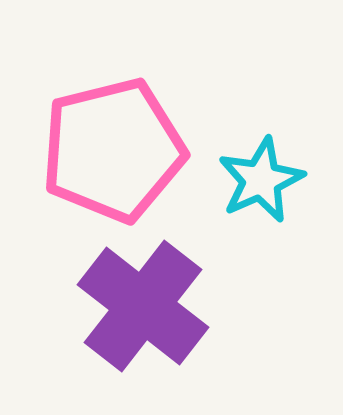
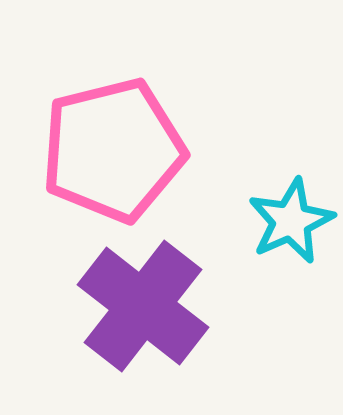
cyan star: moved 30 px right, 41 px down
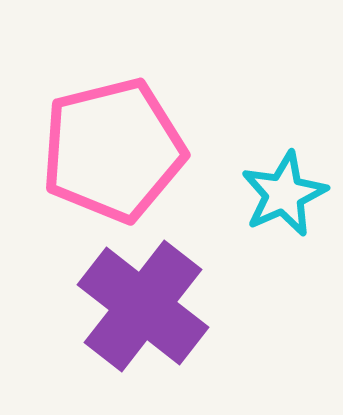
cyan star: moved 7 px left, 27 px up
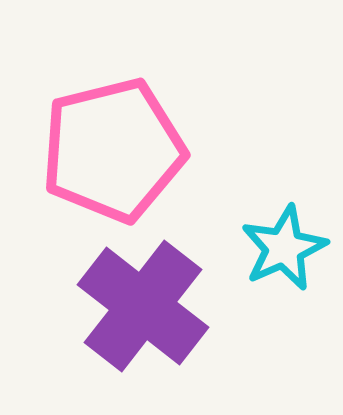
cyan star: moved 54 px down
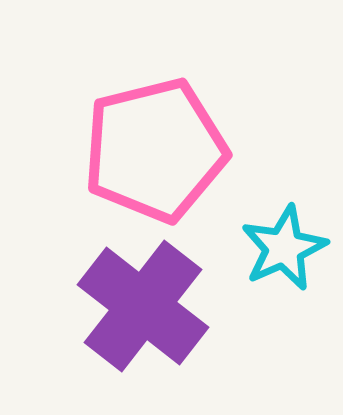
pink pentagon: moved 42 px right
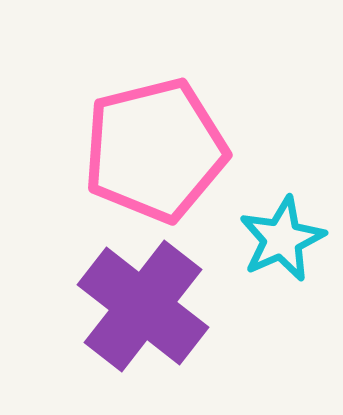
cyan star: moved 2 px left, 9 px up
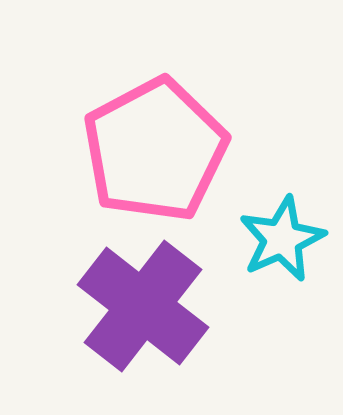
pink pentagon: rotated 14 degrees counterclockwise
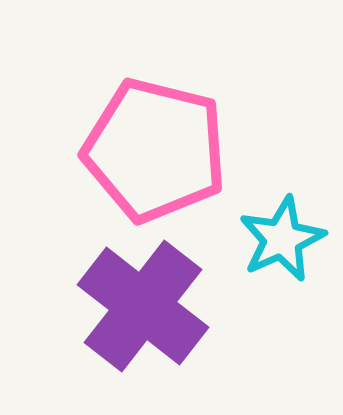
pink pentagon: rotated 30 degrees counterclockwise
